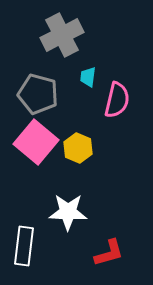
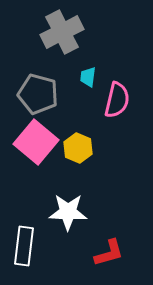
gray cross: moved 3 px up
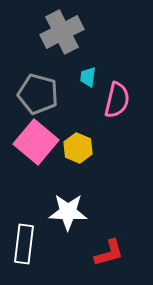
white rectangle: moved 2 px up
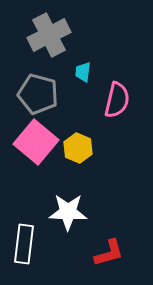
gray cross: moved 13 px left, 3 px down
cyan trapezoid: moved 5 px left, 5 px up
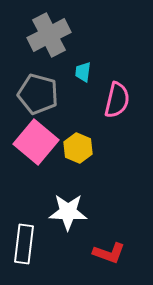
red L-shape: rotated 36 degrees clockwise
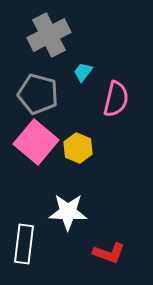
cyan trapezoid: rotated 30 degrees clockwise
pink semicircle: moved 1 px left, 1 px up
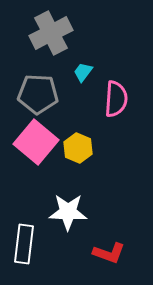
gray cross: moved 2 px right, 2 px up
gray pentagon: rotated 12 degrees counterclockwise
pink semicircle: rotated 9 degrees counterclockwise
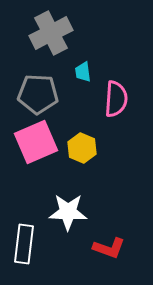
cyan trapezoid: rotated 45 degrees counterclockwise
pink square: rotated 27 degrees clockwise
yellow hexagon: moved 4 px right
red L-shape: moved 5 px up
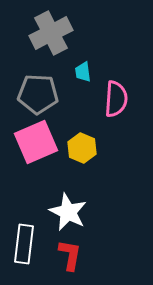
white star: rotated 24 degrees clockwise
red L-shape: moved 39 px left, 7 px down; rotated 100 degrees counterclockwise
